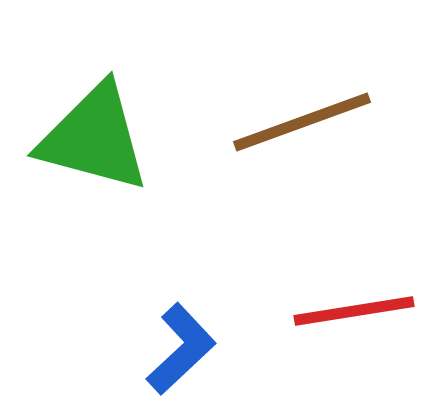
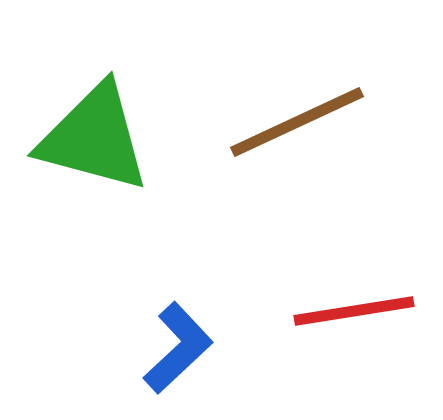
brown line: moved 5 px left; rotated 5 degrees counterclockwise
blue L-shape: moved 3 px left, 1 px up
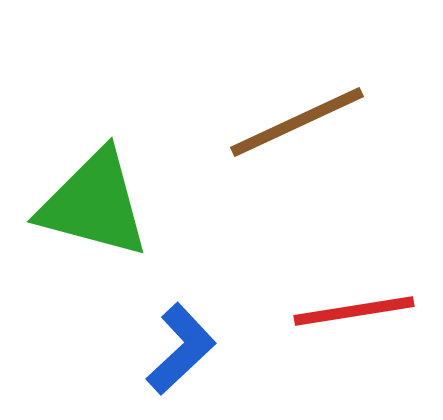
green triangle: moved 66 px down
blue L-shape: moved 3 px right, 1 px down
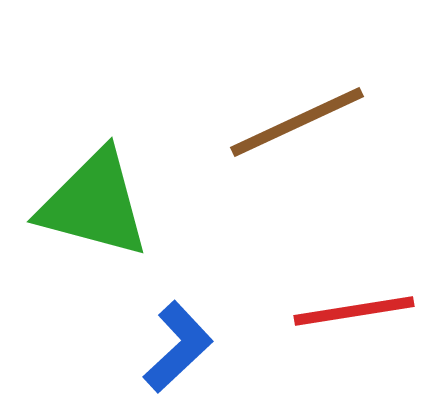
blue L-shape: moved 3 px left, 2 px up
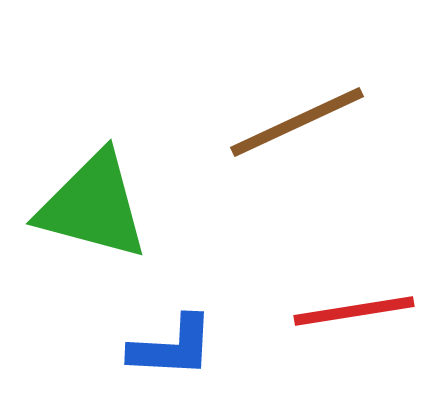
green triangle: moved 1 px left, 2 px down
blue L-shape: moved 6 px left; rotated 46 degrees clockwise
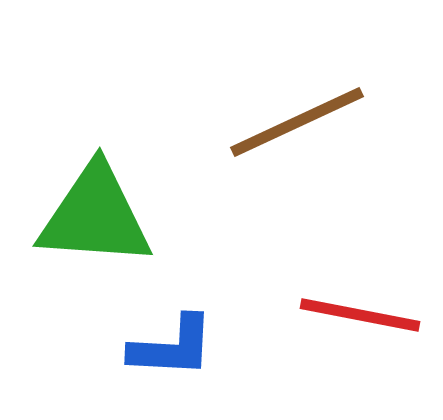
green triangle: moved 2 px right, 10 px down; rotated 11 degrees counterclockwise
red line: moved 6 px right, 4 px down; rotated 20 degrees clockwise
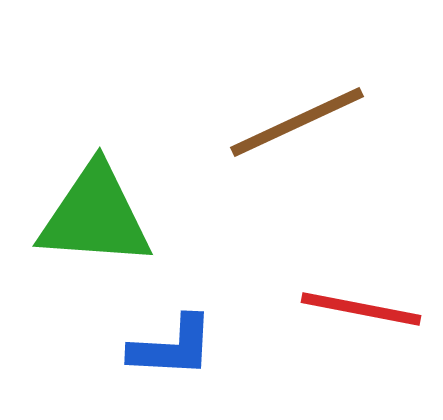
red line: moved 1 px right, 6 px up
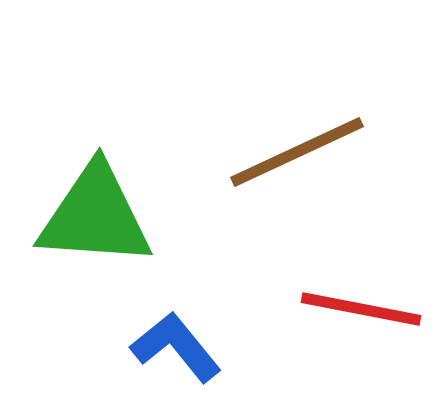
brown line: moved 30 px down
blue L-shape: moved 4 px right; rotated 132 degrees counterclockwise
